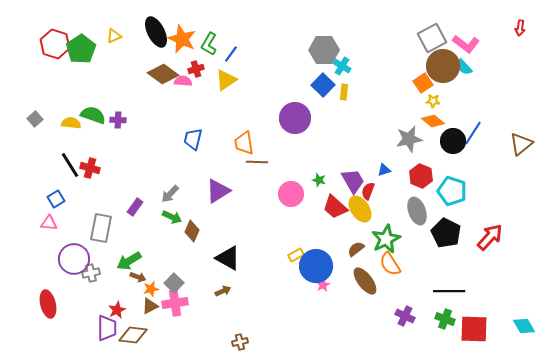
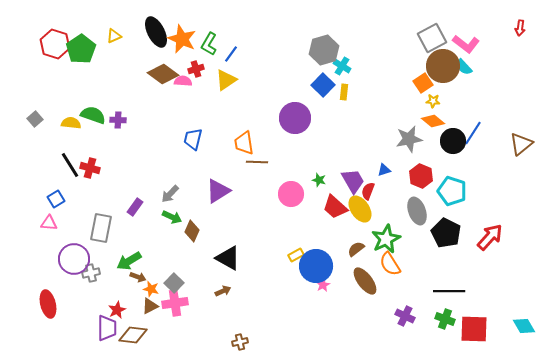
gray hexagon at (324, 50): rotated 16 degrees counterclockwise
orange star at (151, 289): rotated 28 degrees clockwise
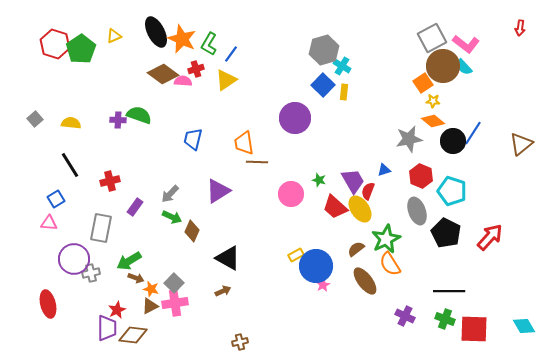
green semicircle at (93, 115): moved 46 px right
red cross at (90, 168): moved 20 px right, 13 px down; rotated 30 degrees counterclockwise
brown arrow at (138, 277): moved 2 px left, 1 px down
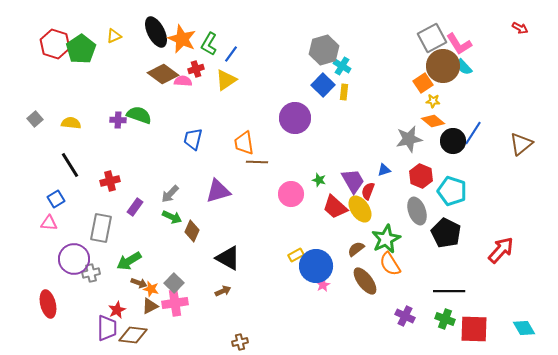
red arrow at (520, 28): rotated 70 degrees counterclockwise
pink L-shape at (466, 44): moved 7 px left; rotated 20 degrees clockwise
purple triangle at (218, 191): rotated 16 degrees clockwise
red arrow at (490, 237): moved 11 px right, 13 px down
brown arrow at (136, 278): moved 3 px right, 5 px down
cyan diamond at (524, 326): moved 2 px down
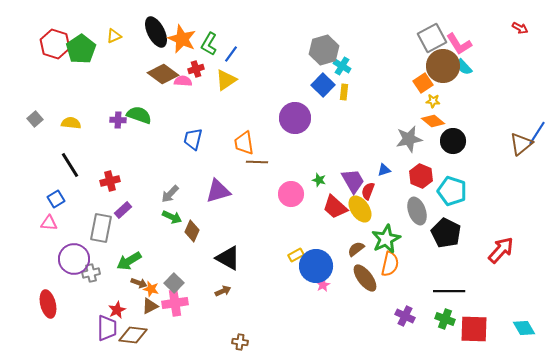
blue line at (473, 133): moved 64 px right
purple rectangle at (135, 207): moved 12 px left, 3 px down; rotated 12 degrees clockwise
orange semicircle at (390, 264): rotated 135 degrees counterclockwise
brown ellipse at (365, 281): moved 3 px up
brown cross at (240, 342): rotated 21 degrees clockwise
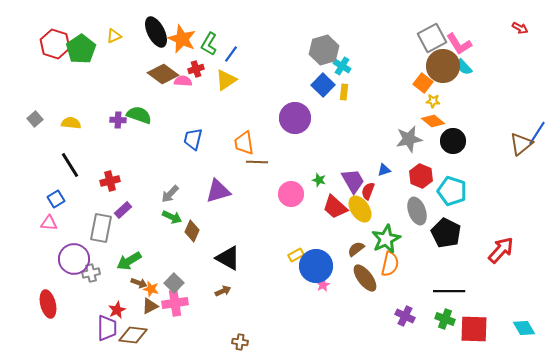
orange square at (423, 83): rotated 18 degrees counterclockwise
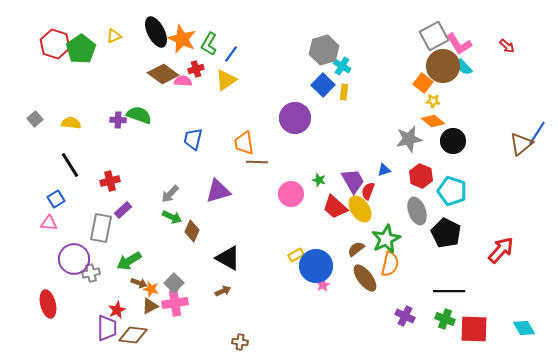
red arrow at (520, 28): moved 13 px left, 18 px down; rotated 14 degrees clockwise
gray square at (432, 38): moved 2 px right, 2 px up
